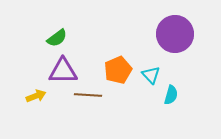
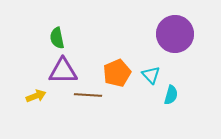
green semicircle: rotated 115 degrees clockwise
orange pentagon: moved 1 px left, 3 px down
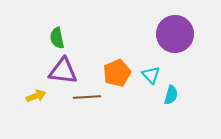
purple triangle: rotated 8 degrees clockwise
brown line: moved 1 px left, 2 px down; rotated 8 degrees counterclockwise
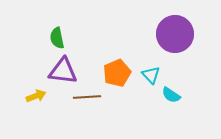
cyan semicircle: rotated 108 degrees clockwise
